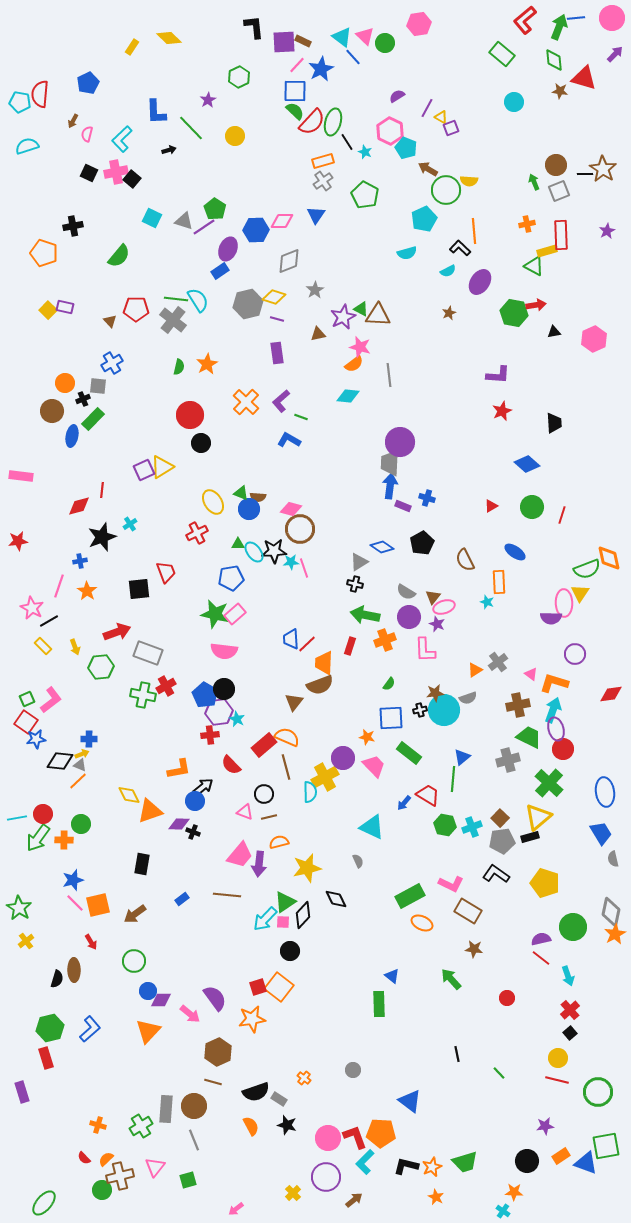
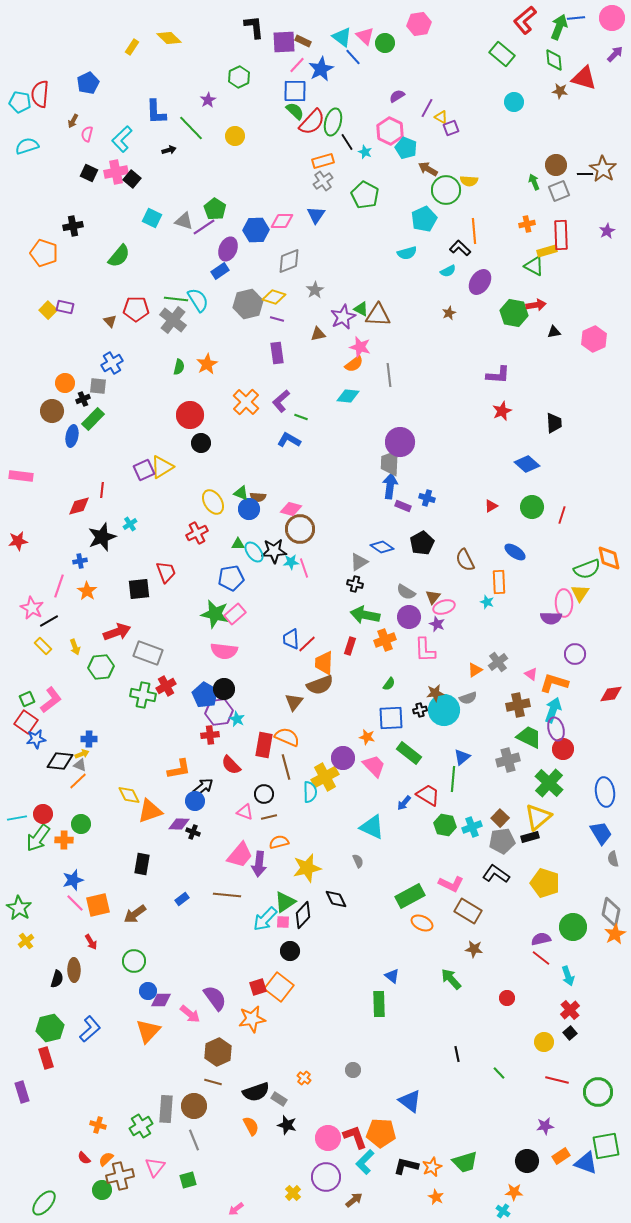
red rectangle at (264, 745): rotated 40 degrees counterclockwise
yellow circle at (558, 1058): moved 14 px left, 16 px up
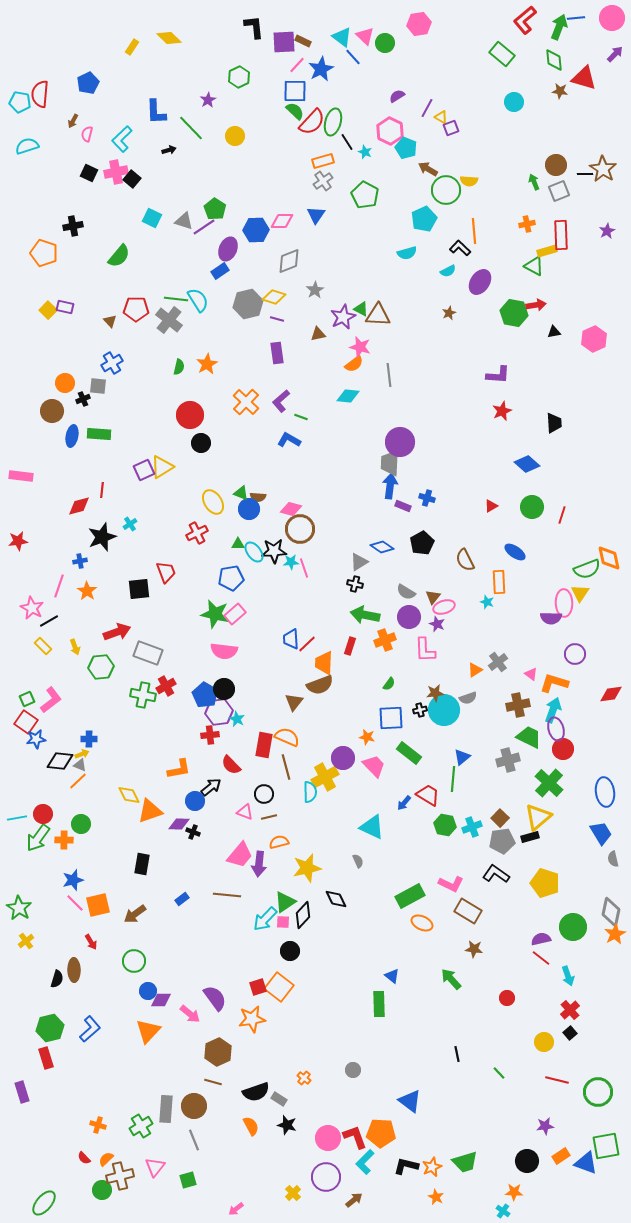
gray cross at (173, 320): moved 4 px left
green rectangle at (93, 419): moved 6 px right, 15 px down; rotated 50 degrees clockwise
black arrow at (203, 787): moved 8 px right
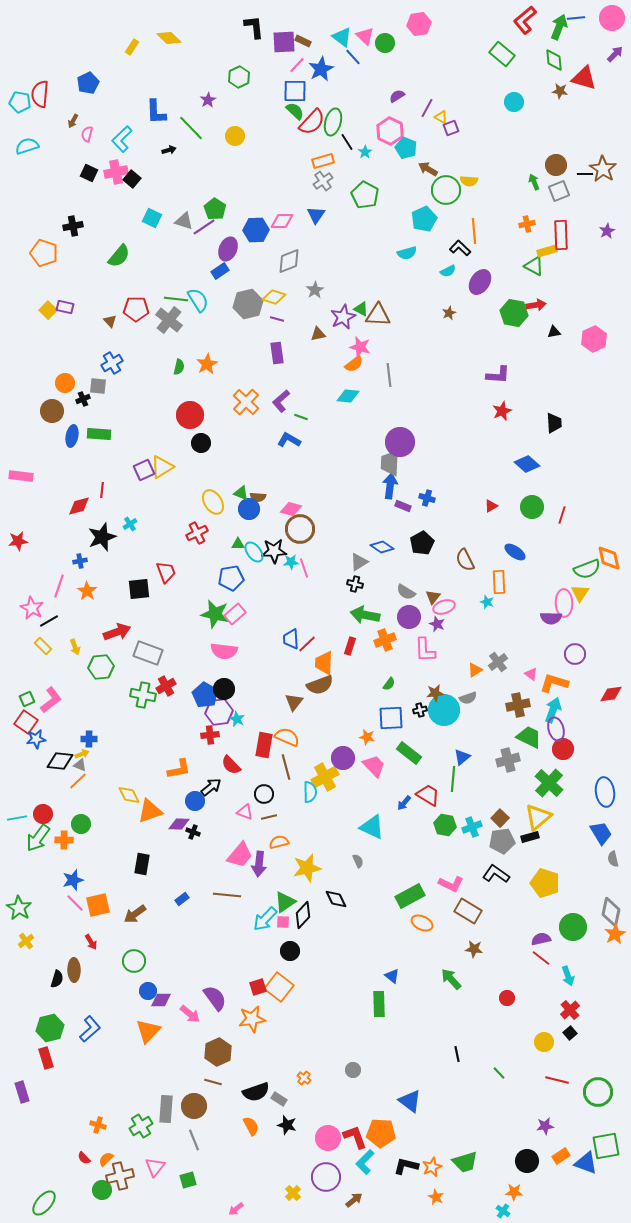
cyan star at (365, 152): rotated 16 degrees clockwise
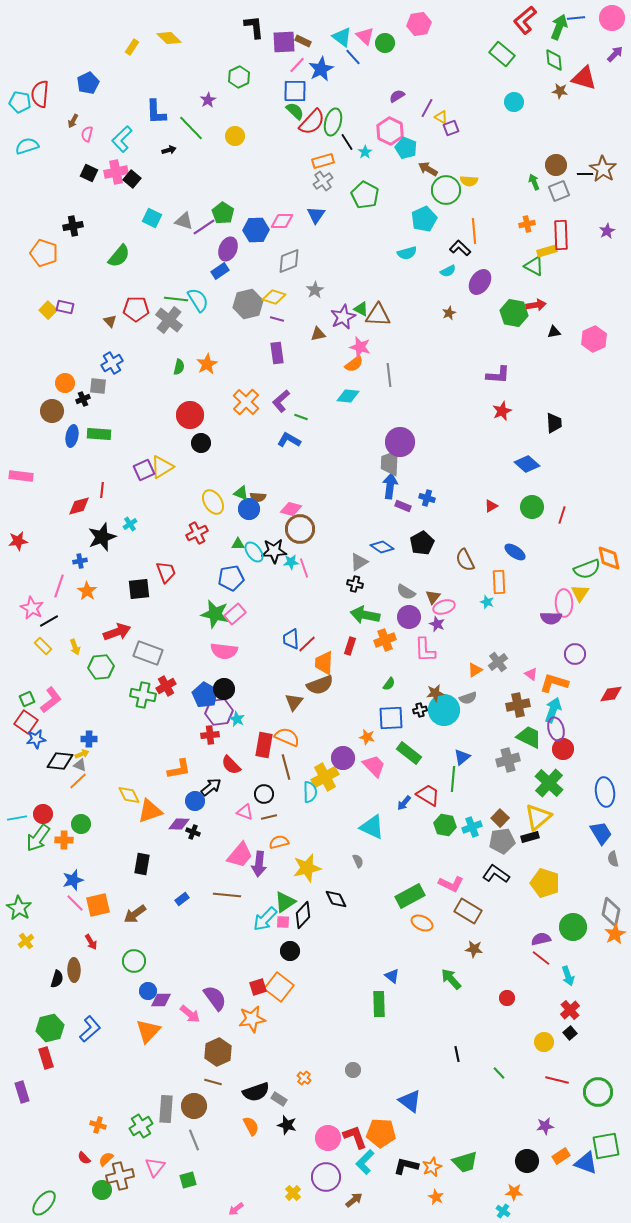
green pentagon at (215, 209): moved 8 px right, 4 px down
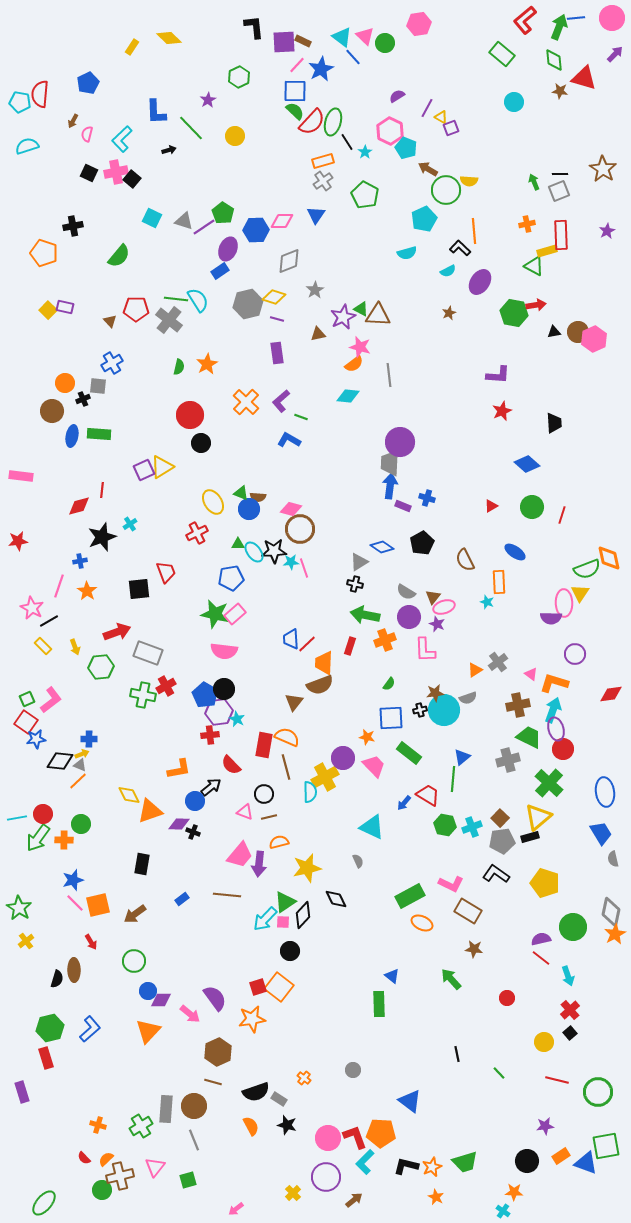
brown circle at (556, 165): moved 22 px right, 167 px down
black line at (585, 174): moved 25 px left
